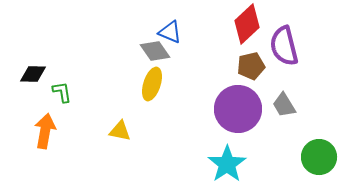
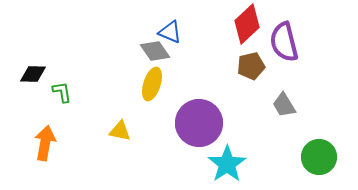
purple semicircle: moved 4 px up
purple circle: moved 39 px left, 14 px down
orange arrow: moved 12 px down
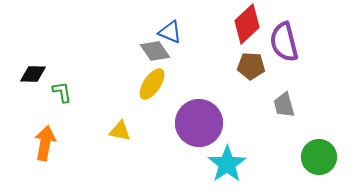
brown pentagon: rotated 16 degrees clockwise
yellow ellipse: rotated 16 degrees clockwise
gray trapezoid: rotated 16 degrees clockwise
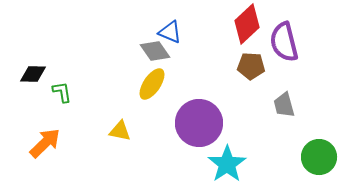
orange arrow: rotated 36 degrees clockwise
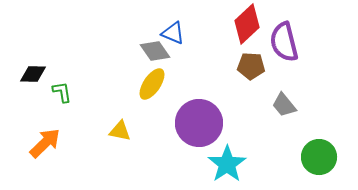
blue triangle: moved 3 px right, 1 px down
gray trapezoid: rotated 24 degrees counterclockwise
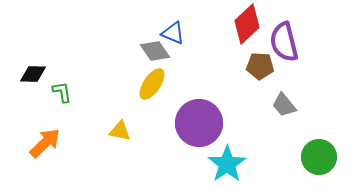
brown pentagon: moved 9 px right
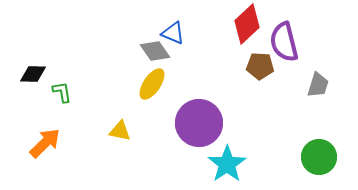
gray trapezoid: moved 34 px right, 20 px up; rotated 124 degrees counterclockwise
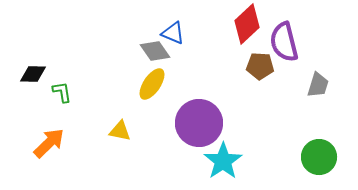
orange arrow: moved 4 px right
cyan star: moved 4 px left, 3 px up
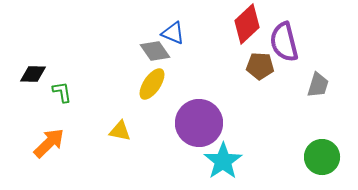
green circle: moved 3 px right
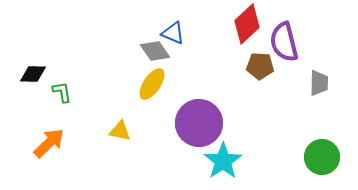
gray trapezoid: moved 1 px right, 2 px up; rotated 16 degrees counterclockwise
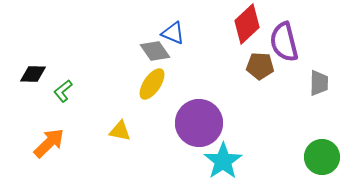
green L-shape: moved 1 px right, 1 px up; rotated 120 degrees counterclockwise
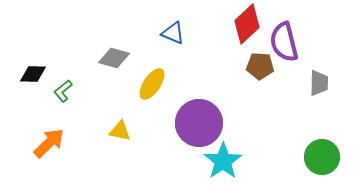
gray diamond: moved 41 px left, 7 px down; rotated 40 degrees counterclockwise
